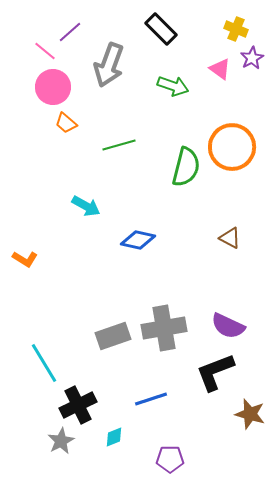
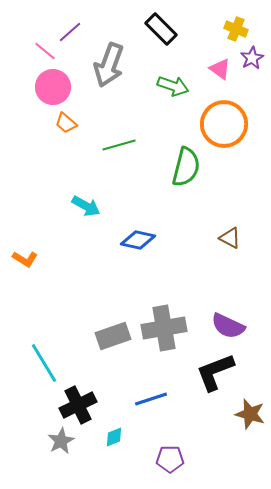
orange circle: moved 8 px left, 23 px up
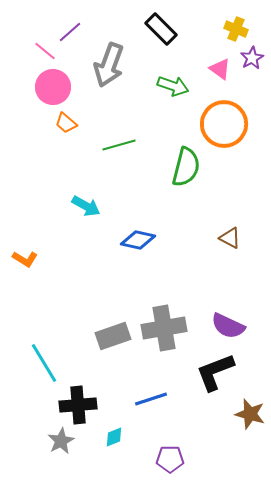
black cross: rotated 21 degrees clockwise
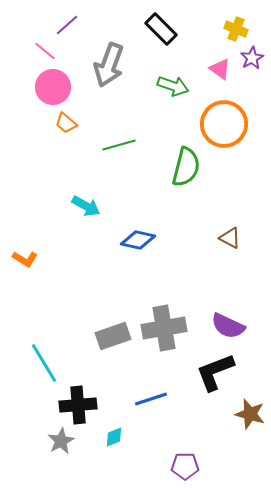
purple line: moved 3 px left, 7 px up
purple pentagon: moved 15 px right, 7 px down
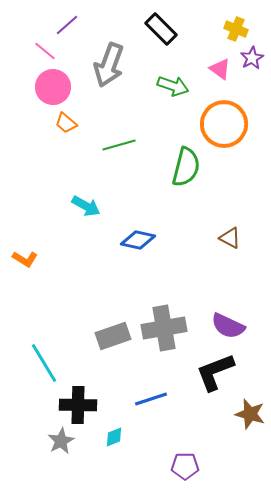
black cross: rotated 6 degrees clockwise
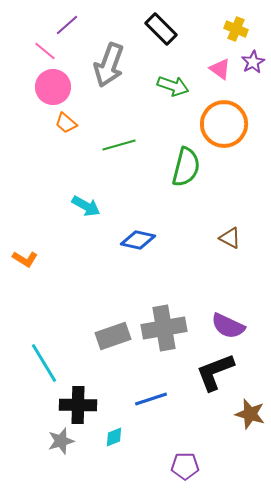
purple star: moved 1 px right, 4 px down
gray star: rotated 12 degrees clockwise
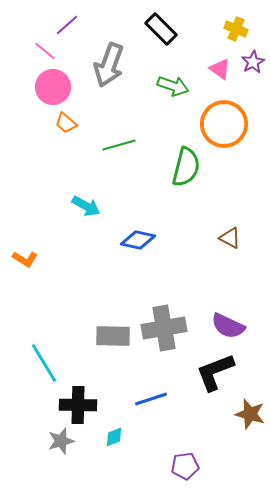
gray rectangle: rotated 20 degrees clockwise
purple pentagon: rotated 8 degrees counterclockwise
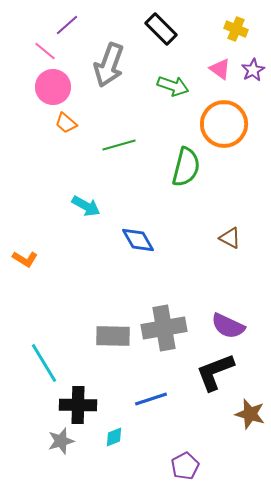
purple star: moved 8 px down
blue diamond: rotated 48 degrees clockwise
purple pentagon: rotated 20 degrees counterclockwise
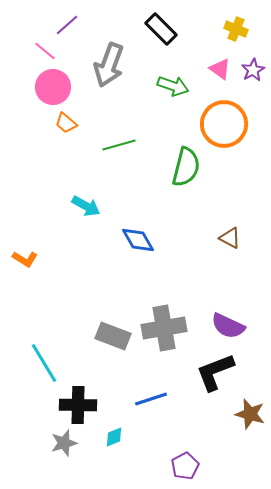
gray rectangle: rotated 20 degrees clockwise
gray star: moved 3 px right, 2 px down
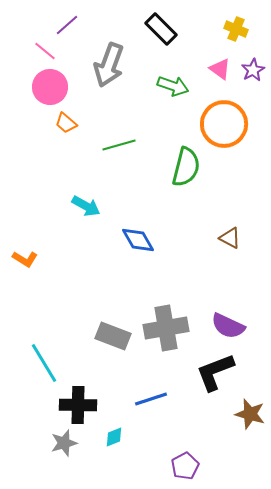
pink circle: moved 3 px left
gray cross: moved 2 px right
